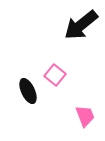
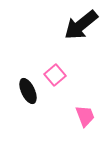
pink square: rotated 10 degrees clockwise
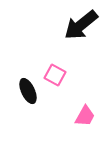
pink square: rotated 20 degrees counterclockwise
pink trapezoid: rotated 50 degrees clockwise
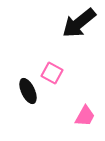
black arrow: moved 2 px left, 2 px up
pink square: moved 3 px left, 2 px up
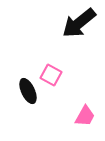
pink square: moved 1 px left, 2 px down
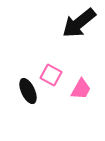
pink trapezoid: moved 4 px left, 27 px up
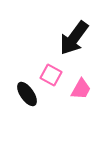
black arrow: moved 5 px left, 15 px down; rotated 15 degrees counterclockwise
black ellipse: moved 1 px left, 3 px down; rotated 10 degrees counterclockwise
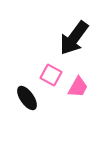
pink trapezoid: moved 3 px left, 2 px up
black ellipse: moved 4 px down
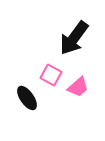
pink trapezoid: rotated 20 degrees clockwise
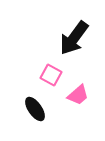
pink trapezoid: moved 8 px down
black ellipse: moved 8 px right, 11 px down
